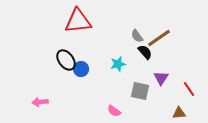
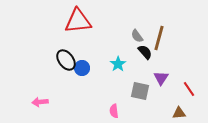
brown line: rotated 40 degrees counterclockwise
cyan star: rotated 21 degrees counterclockwise
blue circle: moved 1 px right, 1 px up
pink semicircle: rotated 48 degrees clockwise
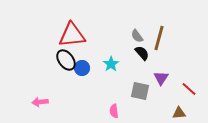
red triangle: moved 6 px left, 14 px down
black semicircle: moved 3 px left, 1 px down
cyan star: moved 7 px left
red line: rotated 14 degrees counterclockwise
